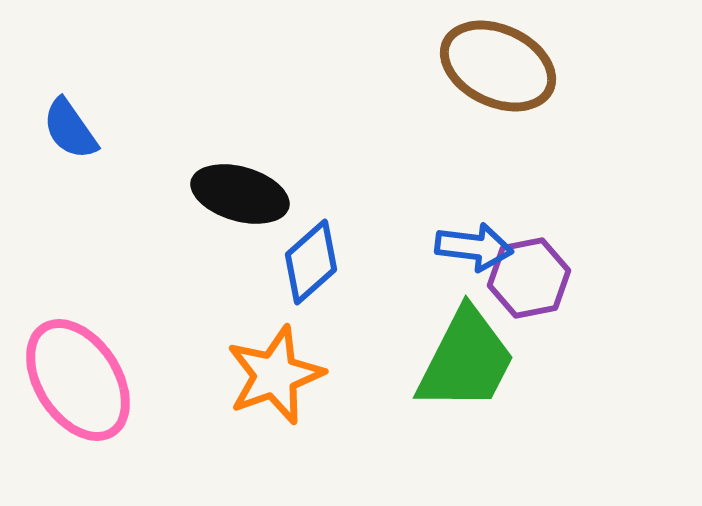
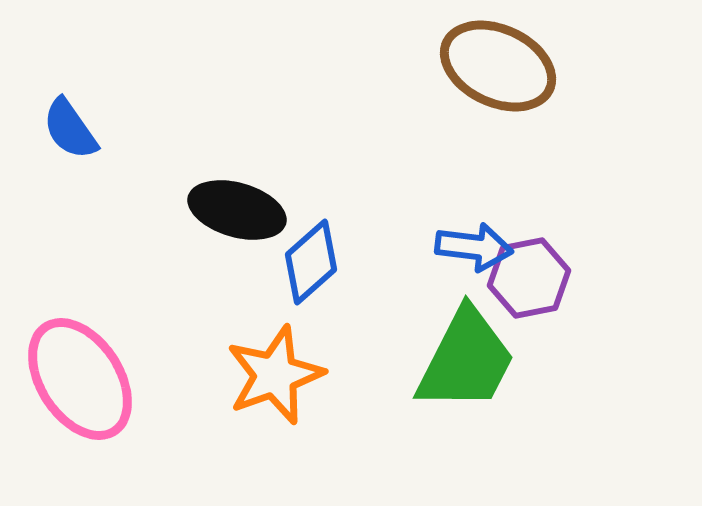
black ellipse: moved 3 px left, 16 px down
pink ellipse: moved 2 px right, 1 px up
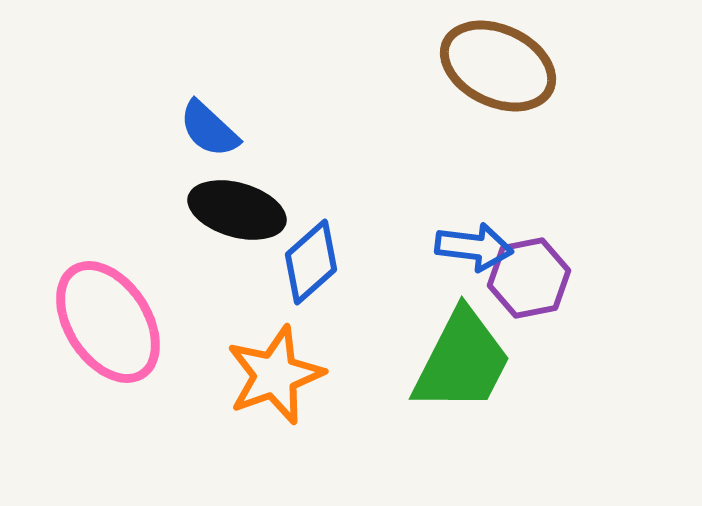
blue semicircle: moved 139 px right; rotated 12 degrees counterclockwise
green trapezoid: moved 4 px left, 1 px down
pink ellipse: moved 28 px right, 57 px up
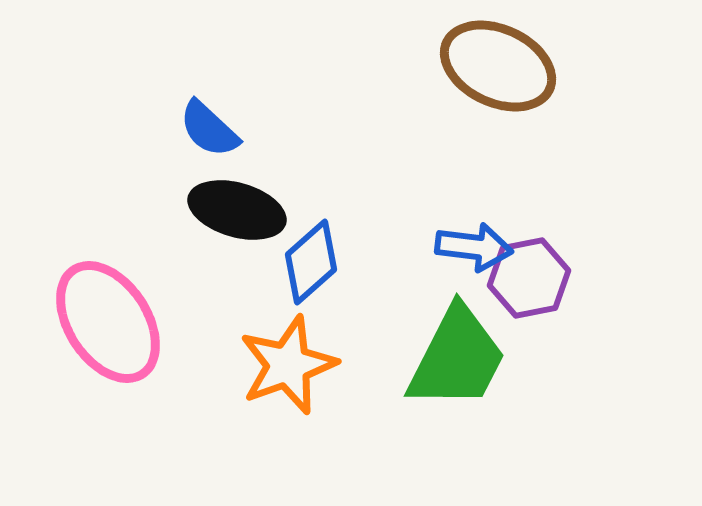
green trapezoid: moved 5 px left, 3 px up
orange star: moved 13 px right, 10 px up
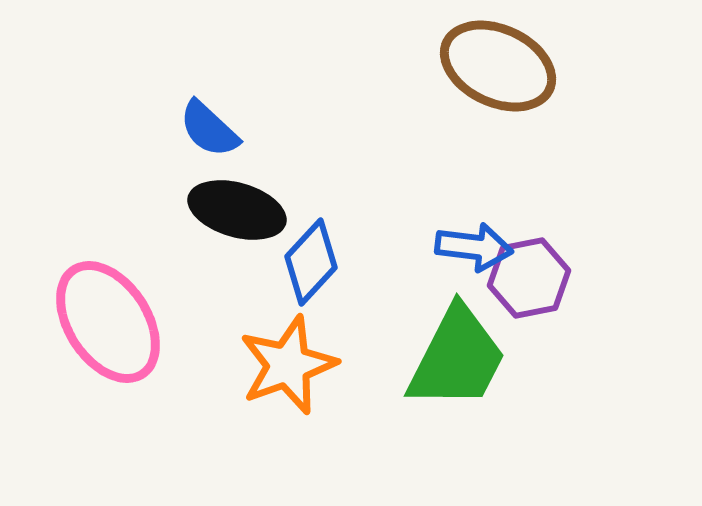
blue diamond: rotated 6 degrees counterclockwise
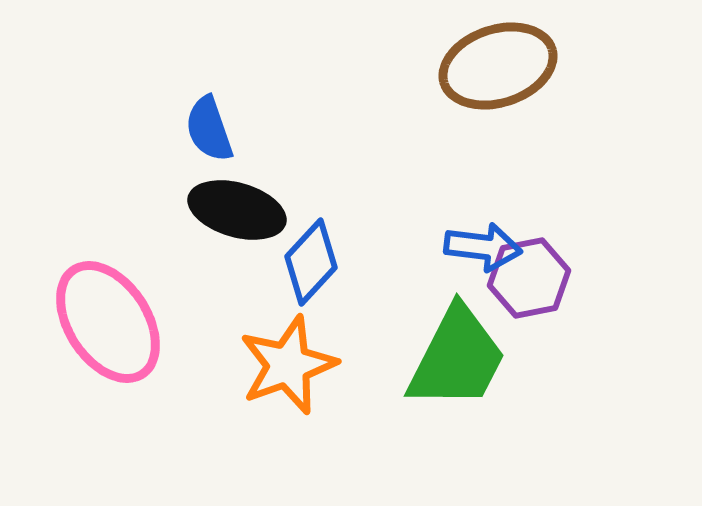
brown ellipse: rotated 43 degrees counterclockwise
blue semicircle: rotated 28 degrees clockwise
blue arrow: moved 9 px right
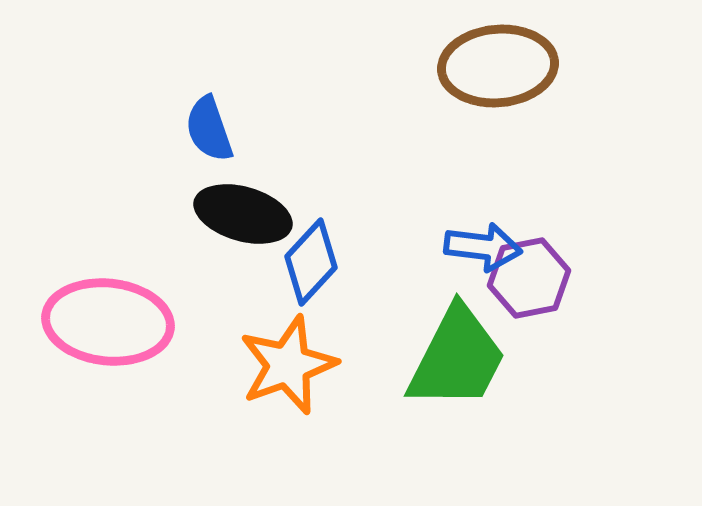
brown ellipse: rotated 13 degrees clockwise
black ellipse: moved 6 px right, 4 px down
pink ellipse: rotated 51 degrees counterclockwise
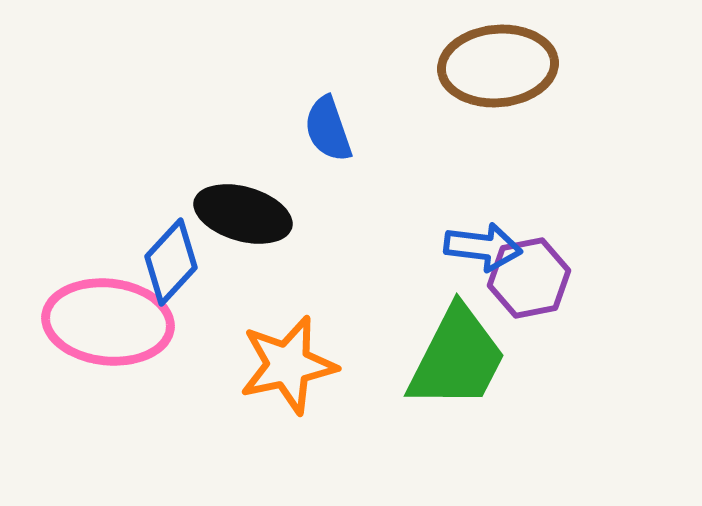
blue semicircle: moved 119 px right
blue diamond: moved 140 px left
orange star: rotated 8 degrees clockwise
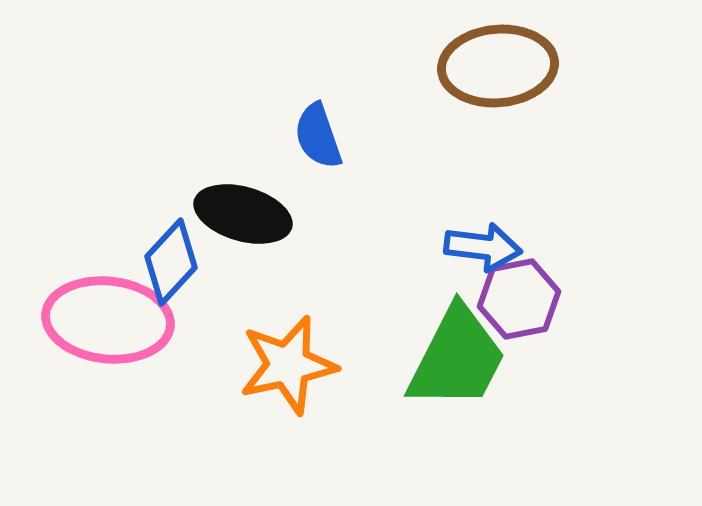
blue semicircle: moved 10 px left, 7 px down
purple hexagon: moved 10 px left, 21 px down
pink ellipse: moved 2 px up
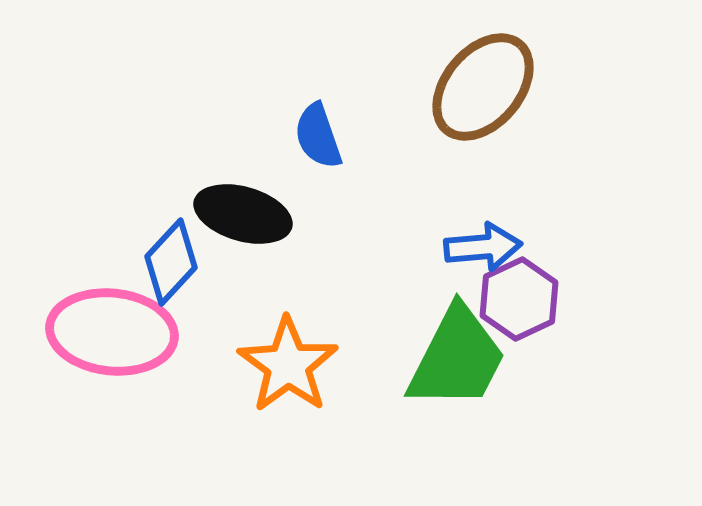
brown ellipse: moved 15 px left, 21 px down; rotated 45 degrees counterclockwise
blue arrow: rotated 12 degrees counterclockwise
purple hexagon: rotated 14 degrees counterclockwise
pink ellipse: moved 4 px right, 12 px down
orange star: rotated 24 degrees counterclockwise
